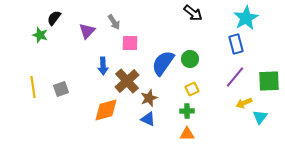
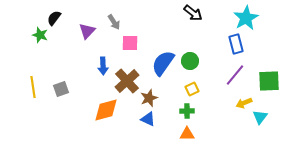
green circle: moved 2 px down
purple line: moved 2 px up
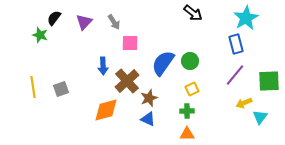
purple triangle: moved 3 px left, 9 px up
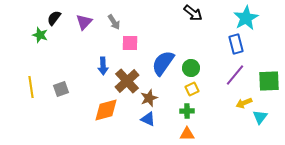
green circle: moved 1 px right, 7 px down
yellow line: moved 2 px left
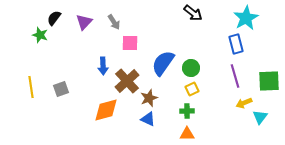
purple line: moved 1 px down; rotated 55 degrees counterclockwise
